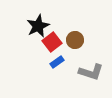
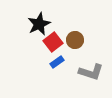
black star: moved 1 px right, 2 px up
red square: moved 1 px right
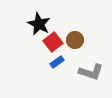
black star: rotated 20 degrees counterclockwise
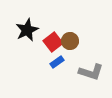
black star: moved 12 px left, 6 px down; rotated 20 degrees clockwise
brown circle: moved 5 px left, 1 px down
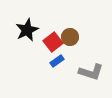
brown circle: moved 4 px up
blue rectangle: moved 1 px up
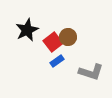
brown circle: moved 2 px left
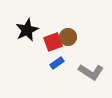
red square: rotated 18 degrees clockwise
blue rectangle: moved 2 px down
gray L-shape: rotated 15 degrees clockwise
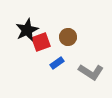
red square: moved 12 px left
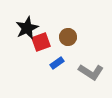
black star: moved 2 px up
